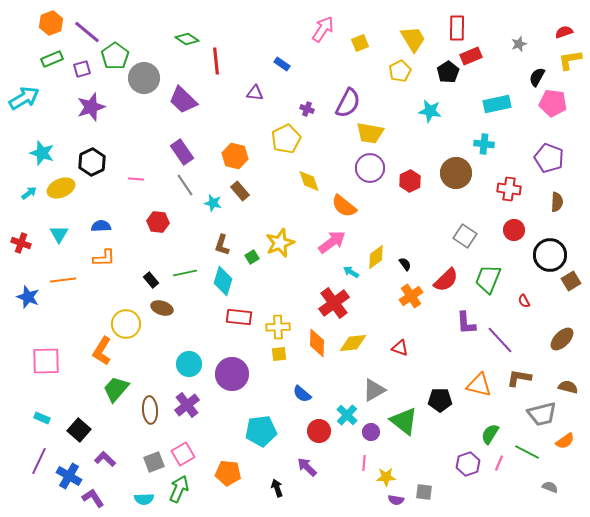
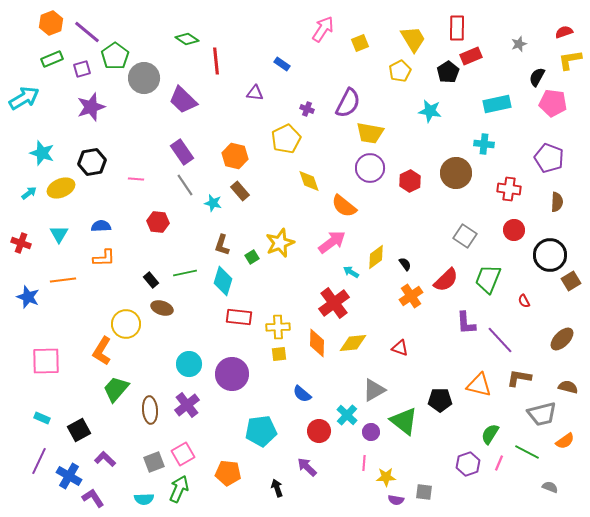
black hexagon at (92, 162): rotated 16 degrees clockwise
black square at (79, 430): rotated 20 degrees clockwise
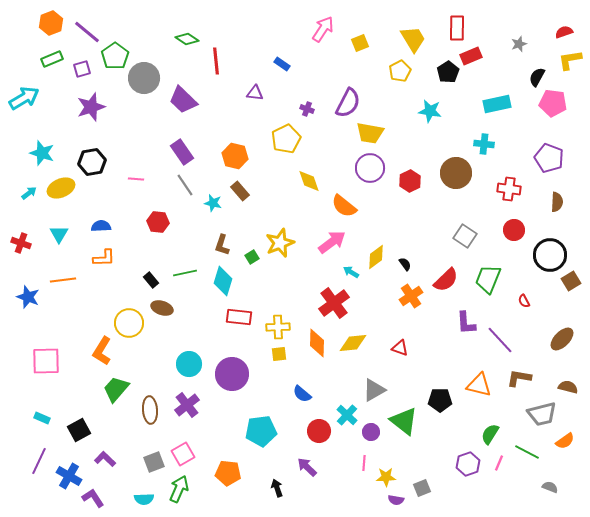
yellow circle at (126, 324): moved 3 px right, 1 px up
gray square at (424, 492): moved 2 px left, 4 px up; rotated 30 degrees counterclockwise
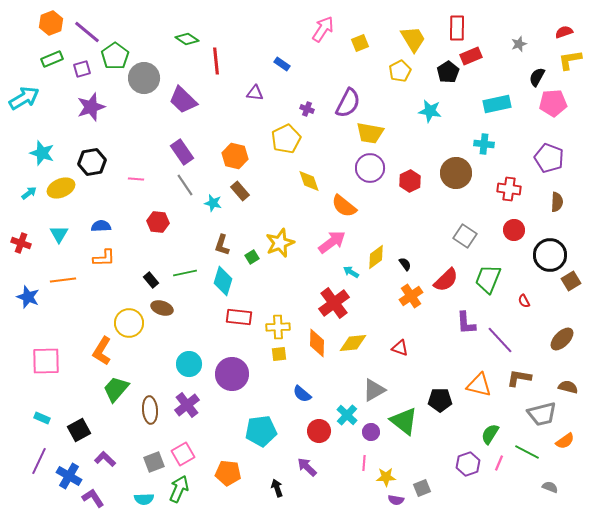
pink pentagon at (553, 103): rotated 12 degrees counterclockwise
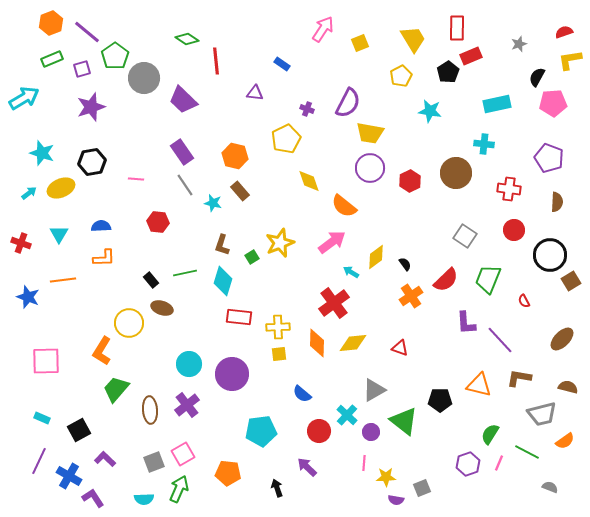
yellow pentagon at (400, 71): moved 1 px right, 5 px down
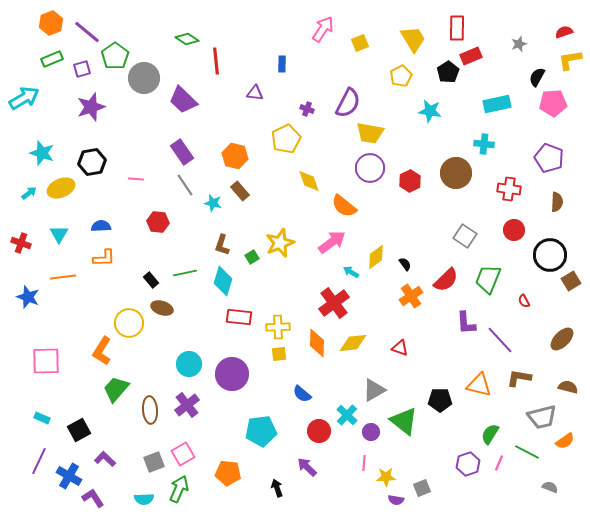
blue rectangle at (282, 64): rotated 56 degrees clockwise
orange line at (63, 280): moved 3 px up
gray trapezoid at (542, 414): moved 3 px down
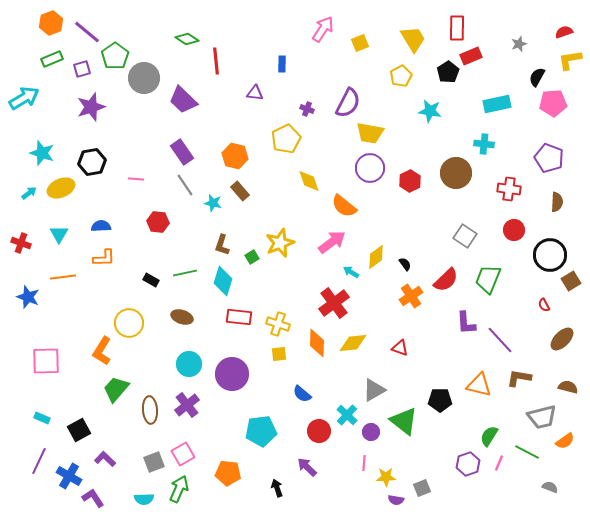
black rectangle at (151, 280): rotated 21 degrees counterclockwise
red semicircle at (524, 301): moved 20 px right, 4 px down
brown ellipse at (162, 308): moved 20 px right, 9 px down
yellow cross at (278, 327): moved 3 px up; rotated 20 degrees clockwise
green semicircle at (490, 434): moved 1 px left, 2 px down
